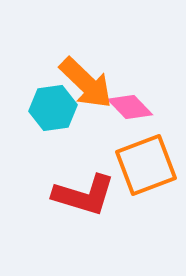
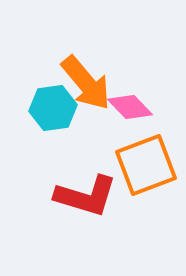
orange arrow: rotated 6 degrees clockwise
red L-shape: moved 2 px right, 1 px down
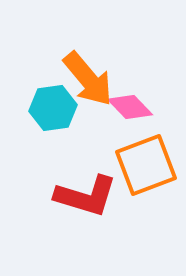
orange arrow: moved 2 px right, 4 px up
